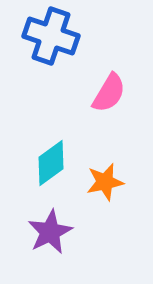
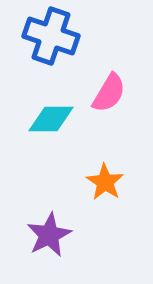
cyan diamond: moved 44 px up; rotated 36 degrees clockwise
orange star: rotated 27 degrees counterclockwise
purple star: moved 1 px left, 3 px down
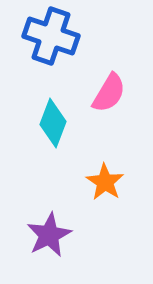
cyan diamond: moved 2 px right, 4 px down; rotated 69 degrees counterclockwise
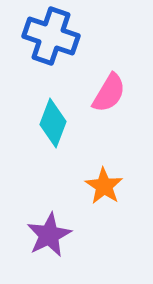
orange star: moved 1 px left, 4 px down
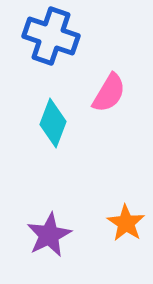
orange star: moved 22 px right, 37 px down
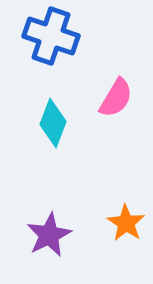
pink semicircle: moved 7 px right, 5 px down
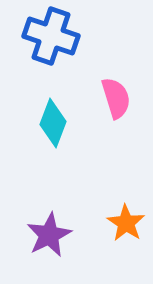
pink semicircle: rotated 48 degrees counterclockwise
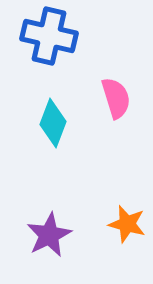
blue cross: moved 2 px left; rotated 6 degrees counterclockwise
orange star: moved 1 px right, 1 px down; rotated 18 degrees counterclockwise
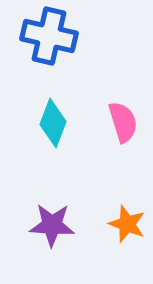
pink semicircle: moved 7 px right, 24 px down
orange star: rotated 6 degrees clockwise
purple star: moved 3 px right, 10 px up; rotated 30 degrees clockwise
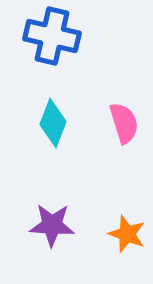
blue cross: moved 3 px right
pink semicircle: moved 1 px right, 1 px down
orange star: moved 10 px down
